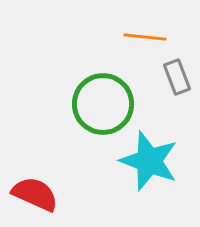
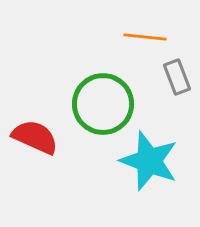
red semicircle: moved 57 px up
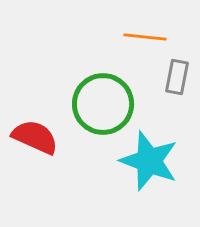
gray rectangle: rotated 32 degrees clockwise
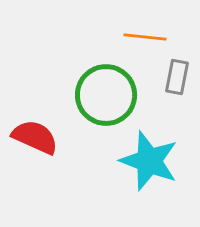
green circle: moved 3 px right, 9 px up
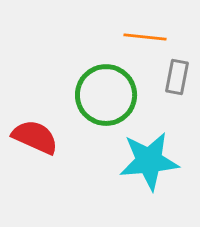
cyan star: rotated 26 degrees counterclockwise
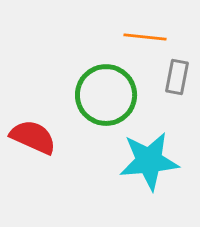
red semicircle: moved 2 px left
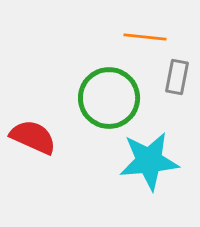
green circle: moved 3 px right, 3 px down
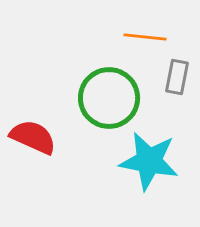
cyan star: rotated 16 degrees clockwise
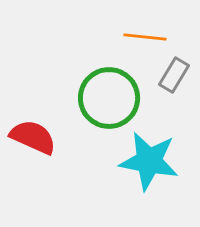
gray rectangle: moved 3 px left, 2 px up; rotated 20 degrees clockwise
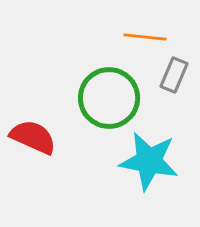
gray rectangle: rotated 8 degrees counterclockwise
